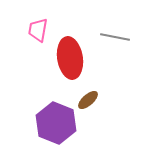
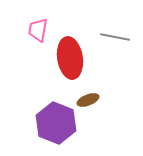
brown ellipse: rotated 20 degrees clockwise
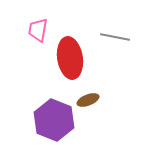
purple hexagon: moved 2 px left, 3 px up
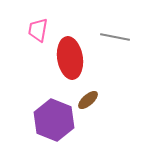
brown ellipse: rotated 20 degrees counterclockwise
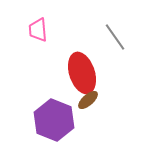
pink trapezoid: rotated 15 degrees counterclockwise
gray line: rotated 44 degrees clockwise
red ellipse: moved 12 px right, 15 px down; rotated 9 degrees counterclockwise
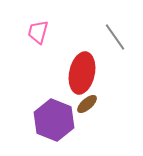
pink trapezoid: moved 2 px down; rotated 20 degrees clockwise
red ellipse: rotated 30 degrees clockwise
brown ellipse: moved 1 px left, 4 px down
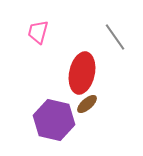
purple hexagon: rotated 9 degrees counterclockwise
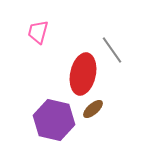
gray line: moved 3 px left, 13 px down
red ellipse: moved 1 px right, 1 px down
brown ellipse: moved 6 px right, 5 px down
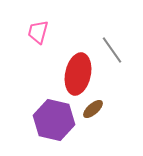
red ellipse: moved 5 px left
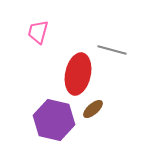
gray line: rotated 40 degrees counterclockwise
